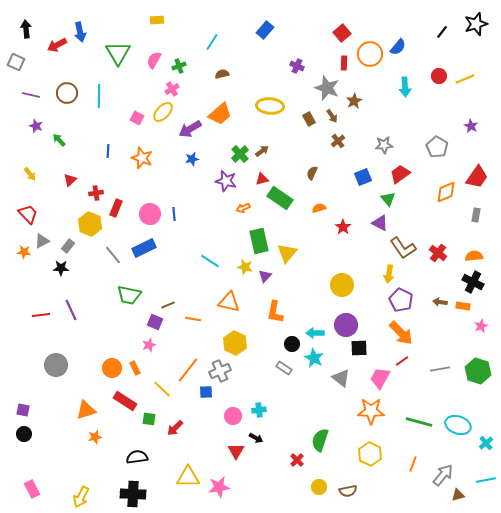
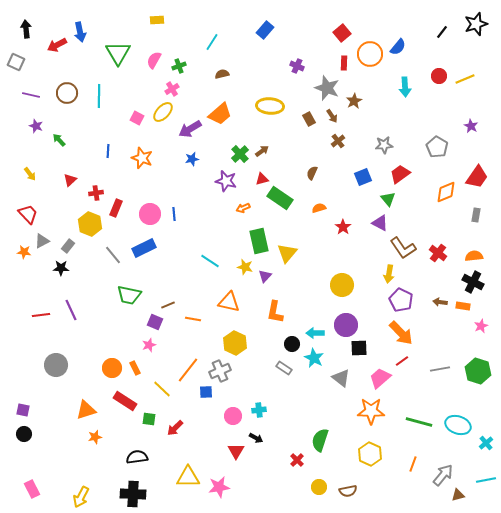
pink trapezoid at (380, 378): rotated 20 degrees clockwise
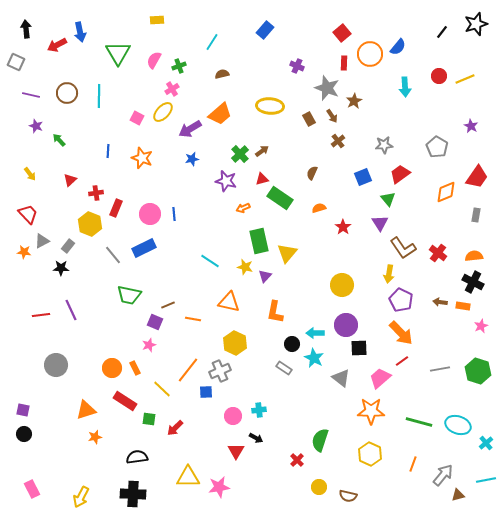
purple triangle at (380, 223): rotated 30 degrees clockwise
brown semicircle at (348, 491): moved 5 px down; rotated 24 degrees clockwise
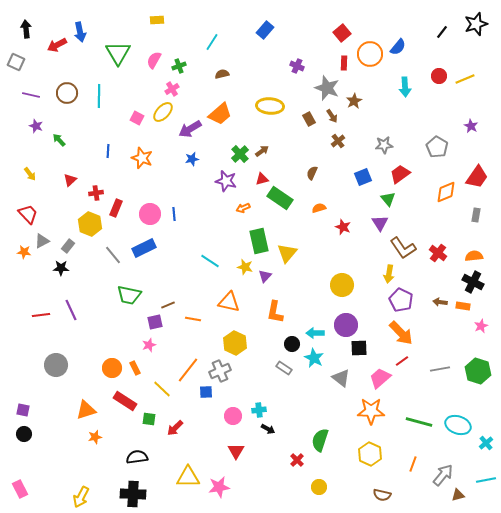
red star at (343, 227): rotated 14 degrees counterclockwise
purple square at (155, 322): rotated 35 degrees counterclockwise
black arrow at (256, 438): moved 12 px right, 9 px up
pink rectangle at (32, 489): moved 12 px left
brown semicircle at (348, 496): moved 34 px right, 1 px up
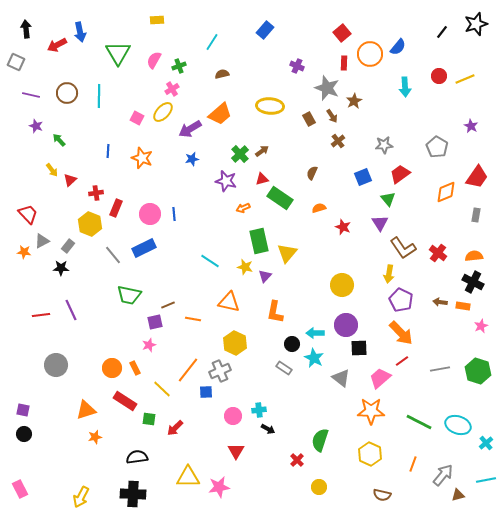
yellow arrow at (30, 174): moved 22 px right, 4 px up
green line at (419, 422): rotated 12 degrees clockwise
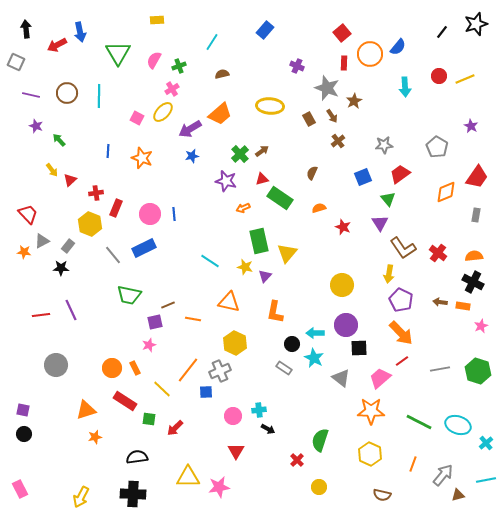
blue star at (192, 159): moved 3 px up
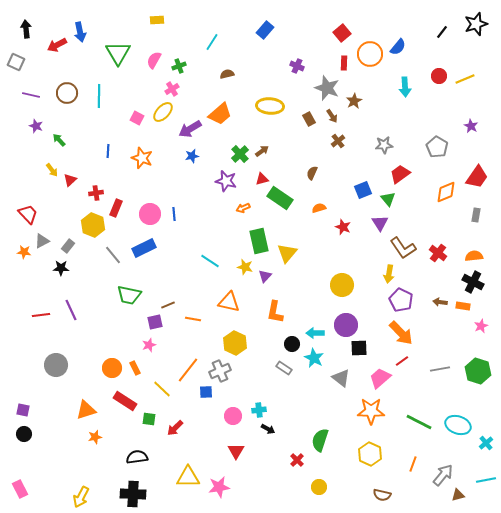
brown semicircle at (222, 74): moved 5 px right
blue square at (363, 177): moved 13 px down
yellow hexagon at (90, 224): moved 3 px right, 1 px down
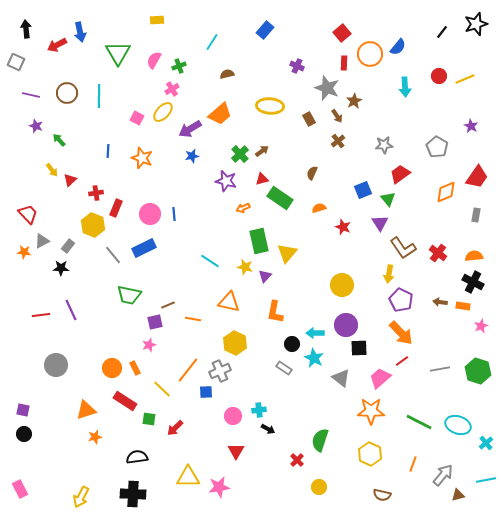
brown arrow at (332, 116): moved 5 px right
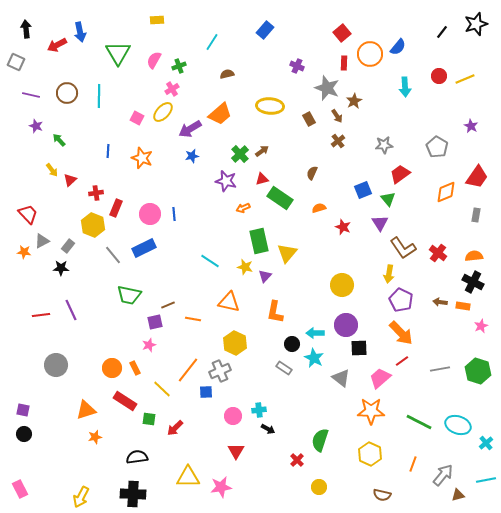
pink star at (219, 487): moved 2 px right
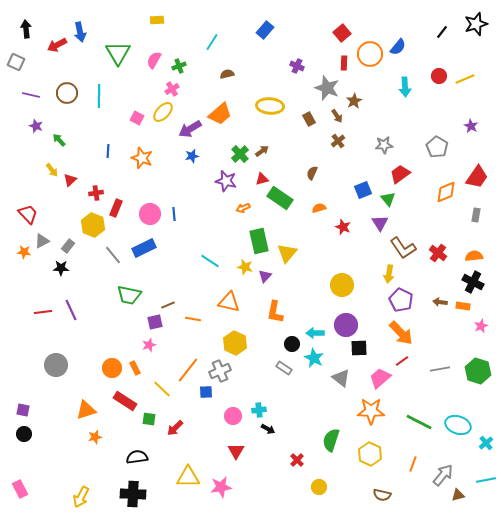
red line at (41, 315): moved 2 px right, 3 px up
green semicircle at (320, 440): moved 11 px right
